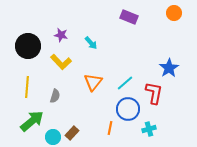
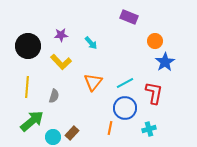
orange circle: moved 19 px left, 28 px down
purple star: rotated 16 degrees counterclockwise
blue star: moved 4 px left, 6 px up
cyan line: rotated 12 degrees clockwise
gray semicircle: moved 1 px left
blue circle: moved 3 px left, 1 px up
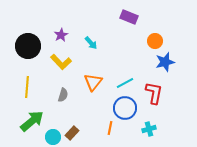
purple star: rotated 24 degrees counterclockwise
blue star: rotated 18 degrees clockwise
gray semicircle: moved 9 px right, 1 px up
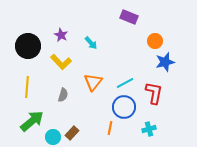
purple star: rotated 16 degrees counterclockwise
blue circle: moved 1 px left, 1 px up
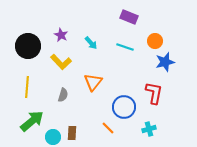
cyan line: moved 36 px up; rotated 48 degrees clockwise
orange line: moved 2 px left; rotated 56 degrees counterclockwise
brown rectangle: rotated 40 degrees counterclockwise
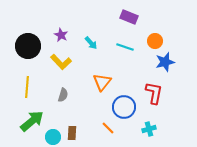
orange triangle: moved 9 px right
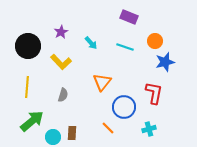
purple star: moved 3 px up; rotated 16 degrees clockwise
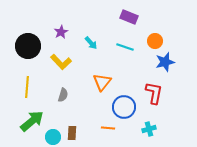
orange line: rotated 40 degrees counterclockwise
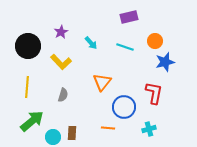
purple rectangle: rotated 36 degrees counterclockwise
